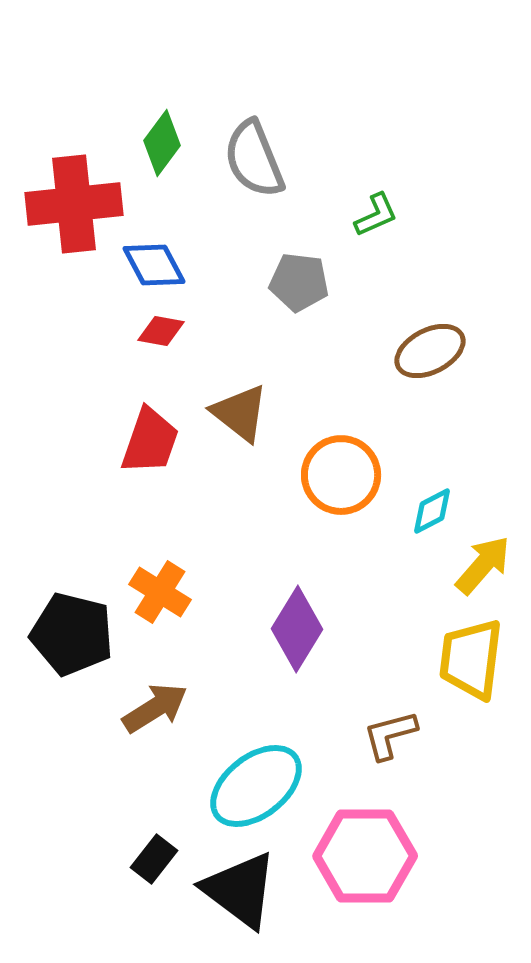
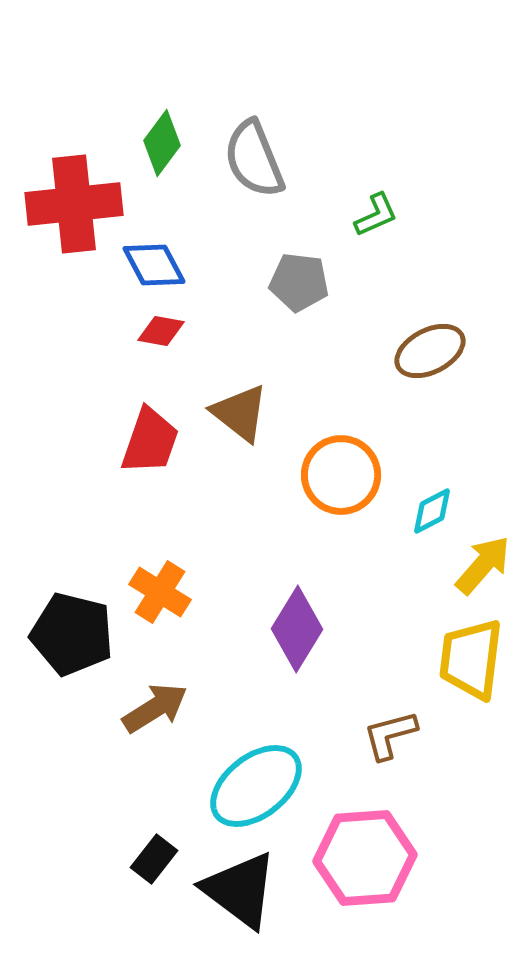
pink hexagon: moved 2 px down; rotated 4 degrees counterclockwise
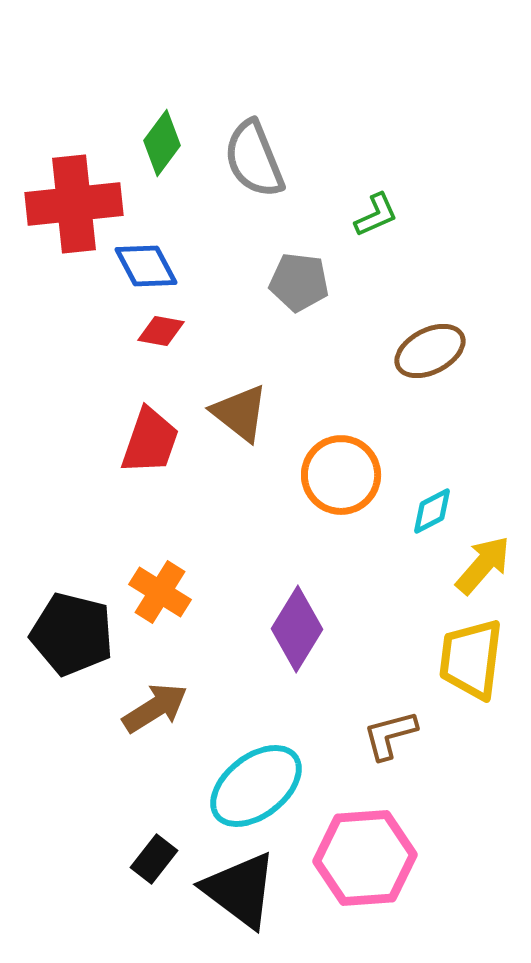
blue diamond: moved 8 px left, 1 px down
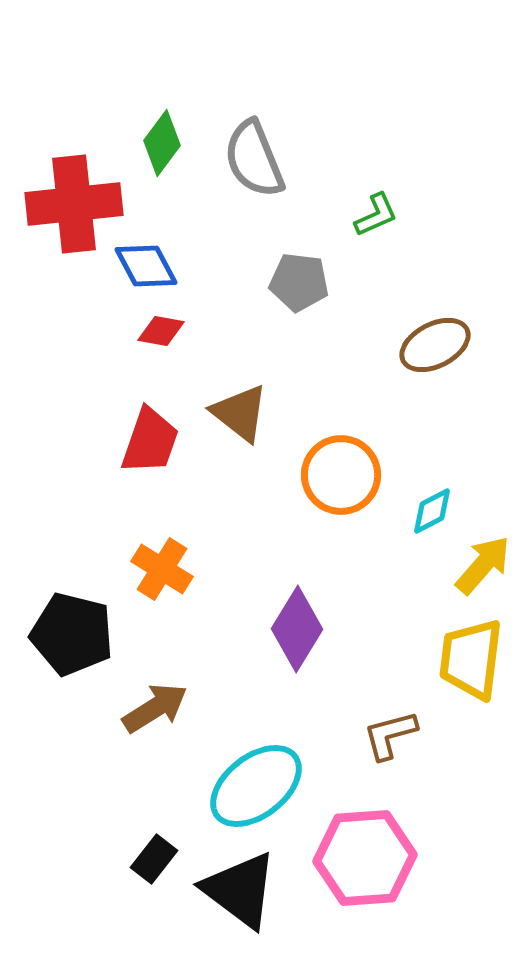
brown ellipse: moved 5 px right, 6 px up
orange cross: moved 2 px right, 23 px up
